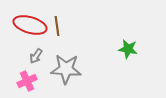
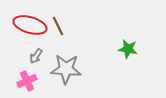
brown line: moved 1 px right; rotated 18 degrees counterclockwise
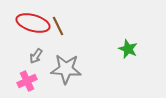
red ellipse: moved 3 px right, 2 px up
green star: rotated 12 degrees clockwise
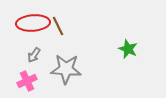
red ellipse: rotated 20 degrees counterclockwise
gray arrow: moved 2 px left, 1 px up
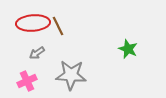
gray arrow: moved 3 px right, 2 px up; rotated 21 degrees clockwise
gray star: moved 5 px right, 6 px down
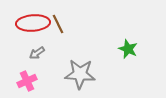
brown line: moved 2 px up
gray star: moved 9 px right, 1 px up
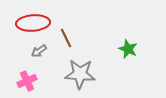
brown line: moved 8 px right, 14 px down
gray arrow: moved 2 px right, 2 px up
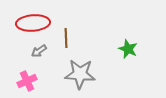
brown line: rotated 24 degrees clockwise
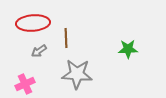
green star: rotated 24 degrees counterclockwise
gray star: moved 3 px left
pink cross: moved 2 px left, 3 px down
